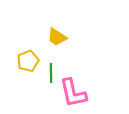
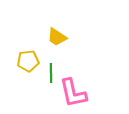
yellow pentagon: rotated 15 degrees clockwise
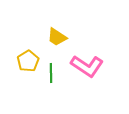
yellow pentagon: rotated 25 degrees counterclockwise
pink L-shape: moved 14 px right, 27 px up; rotated 44 degrees counterclockwise
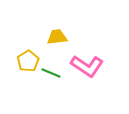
yellow trapezoid: rotated 140 degrees clockwise
green line: rotated 66 degrees counterclockwise
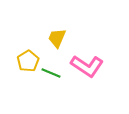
yellow trapezoid: moved 1 px down; rotated 60 degrees counterclockwise
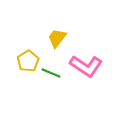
yellow trapezoid: rotated 15 degrees clockwise
pink L-shape: moved 1 px left
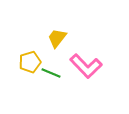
yellow pentagon: moved 2 px right, 1 px down; rotated 15 degrees clockwise
pink L-shape: rotated 12 degrees clockwise
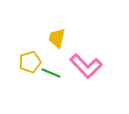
yellow trapezoid: rotated 25 degrees counterclockwise
